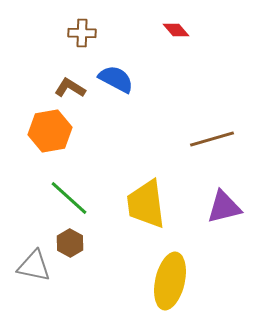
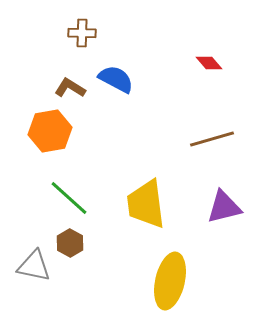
red diamond: moved 33 px right, 33 px down
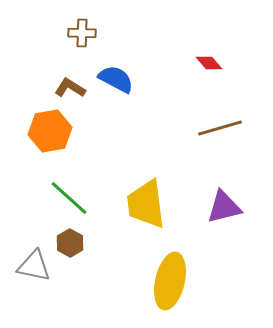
brown line: moved 8 px right, 11 px up
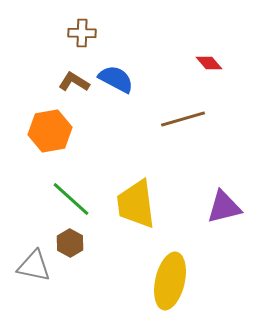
brown L-shape: moved 4 px right, 6 px up
brown line: moved 37 px left, 9 px up
green line: moved 2 px right, 1 px down
yellow trapezoid: moved 10 px left
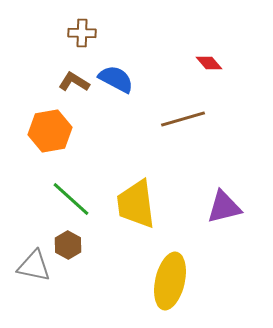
brown hexagon: moved 2 px left, 2 px down
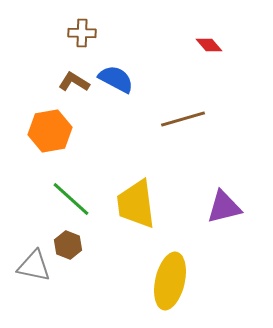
red diamond: moved 18 px up
brown hexagon: rotated 8 degrees counterclockwise
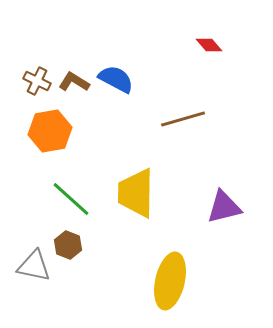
brown cross: moved 45 px left, 48 px down; rotated 24 degrees clockwise
yellow trapezoid: moved 11 px up; rotated 8 degrees clockwise
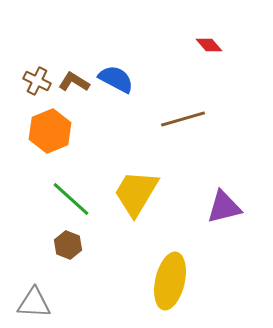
orange hexagon: rotated 12 degrees counterclockwise
yellow trapezoid: rotated 30 degrees clockwise
gray triangle: moved 37 px down; rotated 9 degrees counterclockwise
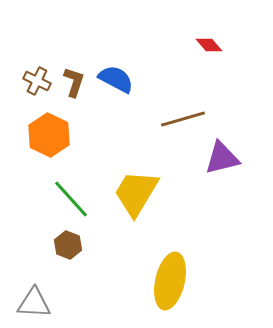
brown L-shape: rotated 76 degrees clockwise
orange hexagon: moved 1 px left, 4 px down; rotated 12 degrees counterclockwise
green line: rotated 6 degrees clockwise
purple triangle: moved 2 px left, 49 px up
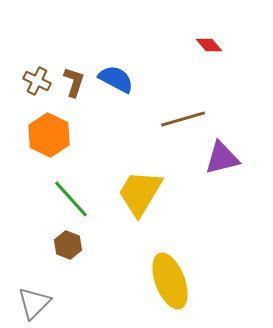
yellow trapezoid: moved 4 px right
yellow ellipse: rotated 34 degrees counterclockwise
gray triangle: rotated 48 degrees counterclockwise
